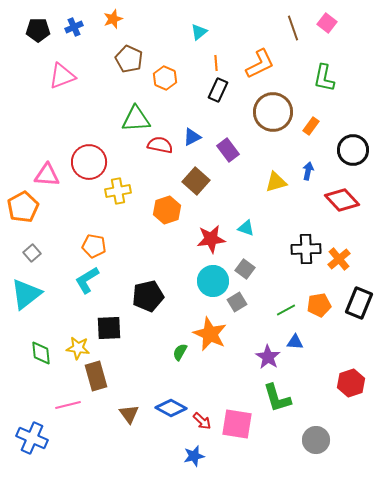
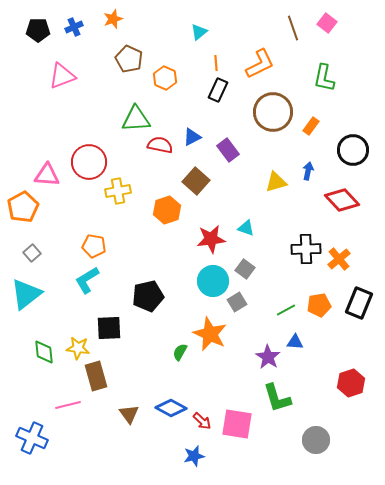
green diamond at (41, 353): moved 3 px right, 1 px up
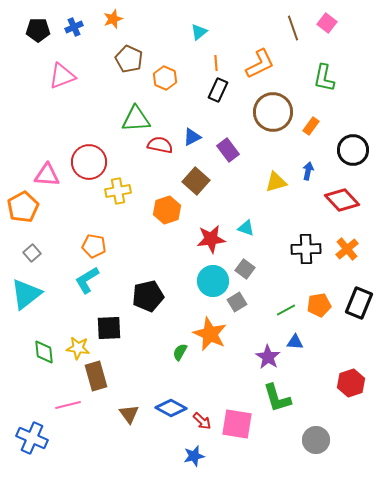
orange cross at (339, 259): moved 8 px right, 10 px up
